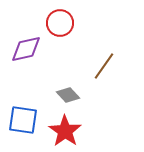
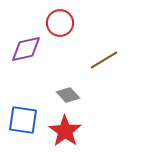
brown line: moved 6 px up; rotated 24 degrees clockwise
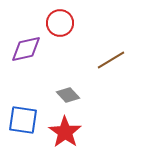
brown line: moved 7 px right
red star: moved 1 px down
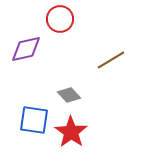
red circle: moved 4 px up
gray diamond: moved 1 px right
blue square: moved 11 px right
red star: moved 6 px right
